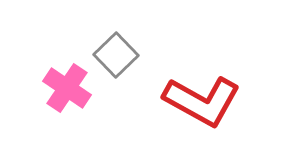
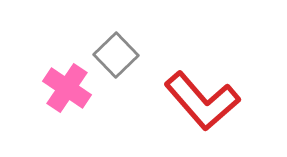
red L-shape: rotated 20 degrees clockwise
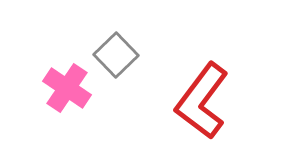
red L-shape: rotated 78 degrees clockwise
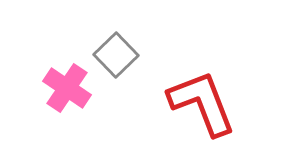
red L-shape: moved 2 px down; rotated 122 degrees clockwise
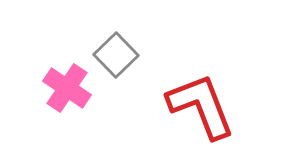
red L-shape: moved 1 px left, 3 px down
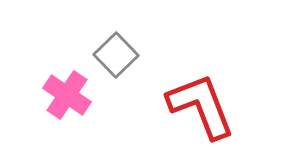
pink cross: moved 7 px down
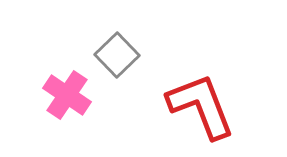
gray square: moved 1 px right
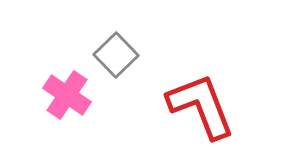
gray square: moved 1 px left
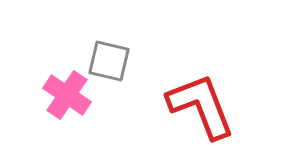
gray square: moved 7 px left, 6 px down; rotated 33 degrees counterclockwise
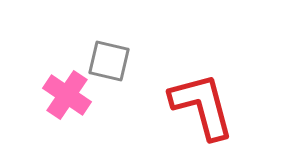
red L-shape: moved 1 px right; rotated 6 degrees clockwise
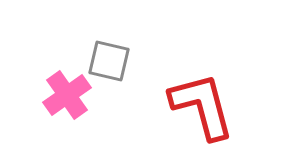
pink cross: rotated 21 degrees clockwise
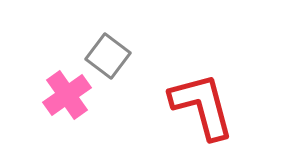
gray square: moved 1 px left, 5 px up; rotated 24 degrees clockwise
